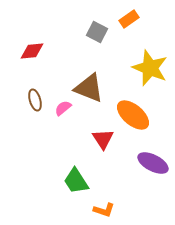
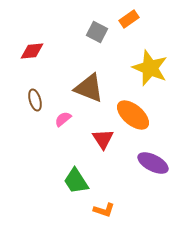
pink semicircle: moved 11 px down
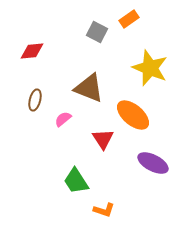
brown ellipse: rotated 30 degrees clockwise
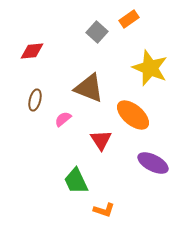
gray square: rotated 15 degrees clockwise
red triangle: moved 2 px left, 1 px down
green trapezoid: rotated 8 degrees clockwise
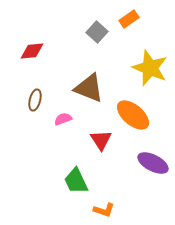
pink semicircle: rotated 18 degrees clockwise
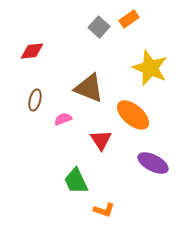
gray square: moved 2 px right, 5 px up
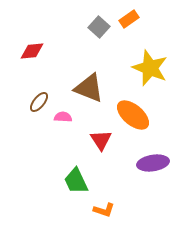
brown ellipse: moved 4 px right, 2 px down; rotated 25 degrees clockwise
pink semicircle: moved 2 px up; rotated 24 degrees clockwise
purple ellipse: rotated 36 degrees counterclockwise
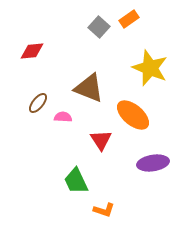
brown ellipse: moved 1 px left, 1 px down
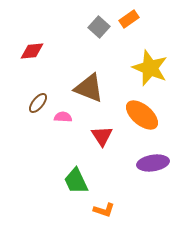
orange ellipse: moved 9 px right
red triangle: moved 1 px right, 4 px up
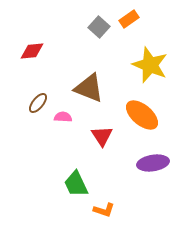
yellow star: moved 3 px up
green trapezoid: moved 3 px down
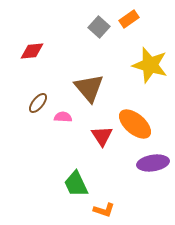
yellow star: rotated 6 degrees counterclockwise
brown triangle: rotated 28 degrees clockwise
orange ellipse: moved 7 px left, 9 px down
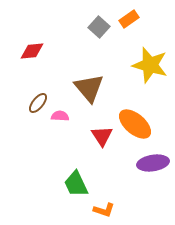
pink semicircle: moved 3 px left, 1 px up
